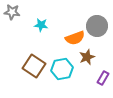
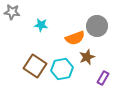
brown square: moved 1 px right
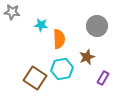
orange semicircle: moved 16 px left, 1 px down; rotated 72 degrees counterclockwise
brown square: moved 12 px down
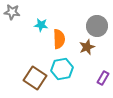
brown star: moved 10 px up
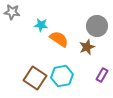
orange semicircle: rotated 54 degrees counterclockwise
cyan hexagon: moved 7 px down
purple rectangle: moved 1 px left, 3 px up
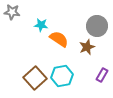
brown square: rotated 15 degrees clockwise
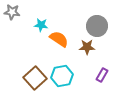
brown star: rotated 21 degrees clockwise
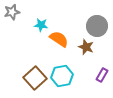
gray star: rotated 21 degrees counterclockwise
brown star: moved 1 px left; rotated 21 degrees clockwise
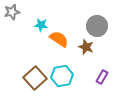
purple rectangle: moved 2 px down
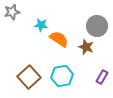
brown square: moved 6 px left, 1 px up
